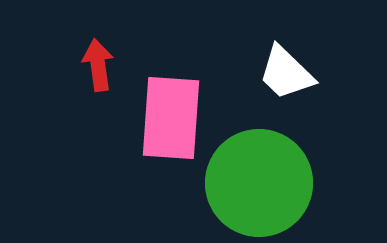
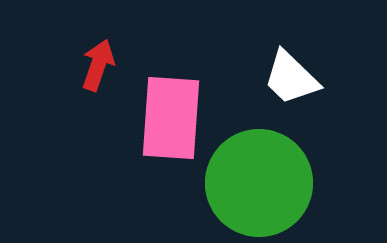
red arrow: rotated 27 degrees clockwise
white trapezoid: moved 5 px right, 5 px down
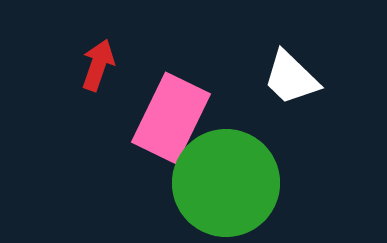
pink rectangle: rotated 22 degrees clockwise
green circle: moved 33 px left
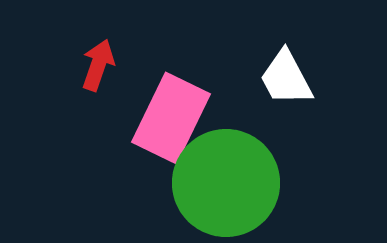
white trapezoid: moved 5 px left; rotated 18 degrees clockwise
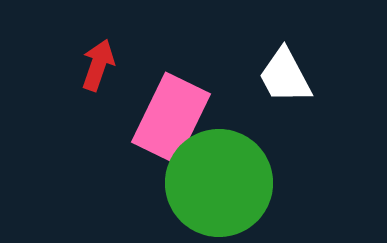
white trapezoid: moved 1 px left, 2 px up
green circle: moved 7 px left
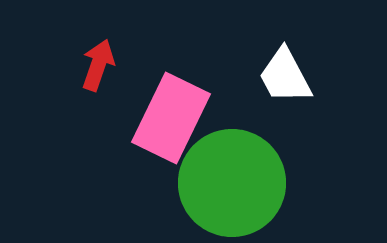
green circle: moved 13 px right
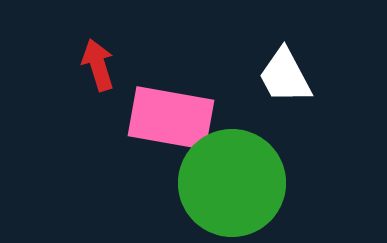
red arrow: rotated 36 degrees counterclockwise
pink rectangle: rotated 74 degrees clockwise
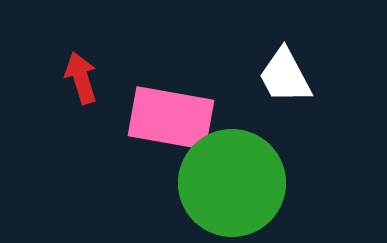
red arrow: moved 17 px left, 13 px down
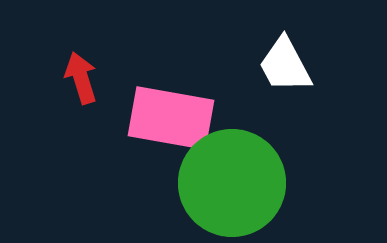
white trapezoid: moved 11 px up
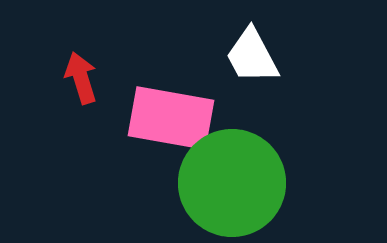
white trapezoid: moved 33 px left, 9 px up
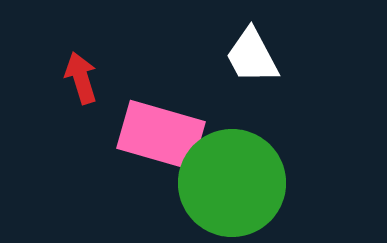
pink rectangle: moved 10 px left, 17 px down; rotated 6 degrees clockwise
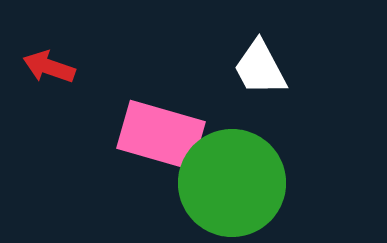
white trapezoid: moved 8 px right, 12 px down
red arrow: moved 32 px left, 11 px up; rotated 54 degrees counterclockwise
